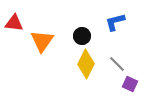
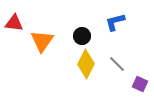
purple square: moved 10 px right
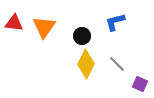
orange triangle: moved 2 px right, 14 px up
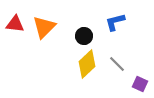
red triangle: moved 1 px right, 1 px down
orange triangle: rotated 10 degrees clockwise
black circle: moved 2 px right
yellow diamond: moved 1 px right; rotated 20 degrees clockwise
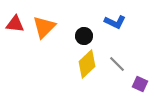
blue L-shape: rotated 140 degrees counterclockwise
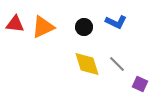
blue L-shape: moved 1 px right
orange triangle: moved 1 px left; rotated 20 degrees clockwise
black circle: moved 9 px up
yellow diamond: rotated 64 degrees counterclockwise
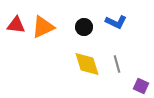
red triangle: moved 1 px right, 1 px down
gray line: rotated 30 degrees clockwise
purple square: moved 1 px right, 2 px down
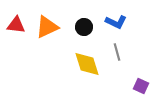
orange triangle: moved 4 px right
gray line: moved 12 px up
